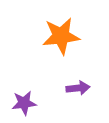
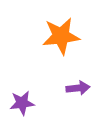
purple star: moved 2 px left
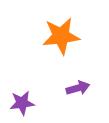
purple arrow: rotated 10 degrees counterclockwise
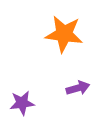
orange star: moved 3 px right, 2 px up; rotated 15 degrees clockwise
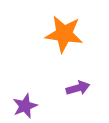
purple star: moved 3 px right, 3 px down; rotated 15 degrees counterclockwise
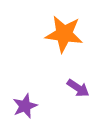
purple arrow: rotated 50 degrees clockwise
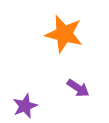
orange star: rotated 6 degrees clockwise
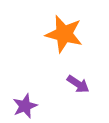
purple arrow: moved 4 px up
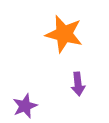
purple arrow: rotated 50 degrees clockwise
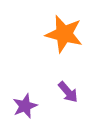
purple arrow: moved 10 px left, 8 px down; rotated 35 degrees counterclockwise
